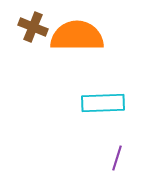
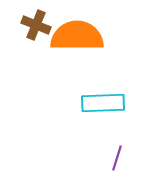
brown cross: moved 3 px right, 2 px up
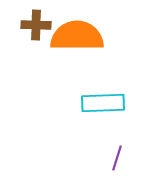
brown cross: rotated 20 degrees counterclockwise
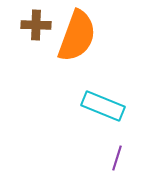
orange semicircle: rotated 110 degrees clockwise
cyan rectangle: moved 3 px down; rotated 24 degrees clockwise
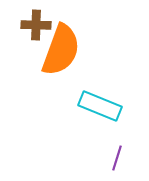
orange semicircle: moved 16 px left, 14 px down
cyan rectangle: moved 3 px left
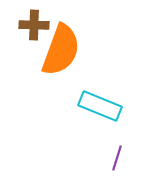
brown cross: moved 2 px left
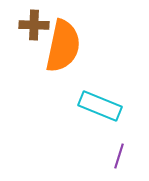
orange semicircle: moved 2 px right, 4 px up; rotated 8 degrees counterclockwise
purple line: moved 2 px right, 2 px up
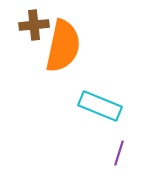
brown cross: rotated 8 degrees counterclockwise
purple line: moved 3 px up
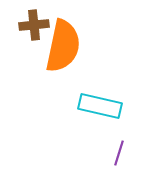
cyan rectangle: rotated 9 degrees counterclockwise
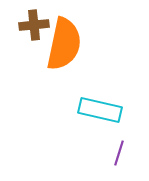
orange semicircle: moved 1 px right, 2 px up
cyan rectangle: moved 4 px down
